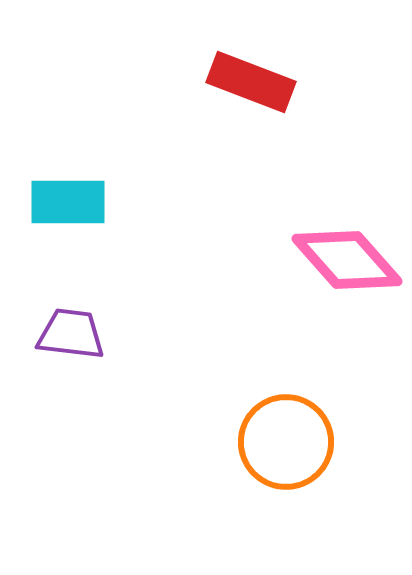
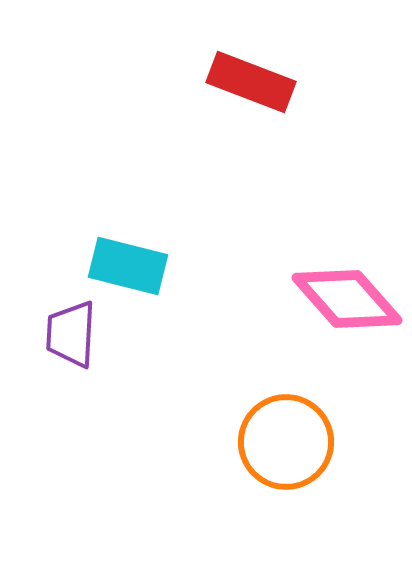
cyan rectangle: moved 60 px right, 64 px down; rotated 14 degrees clockwise
pink diamond: moved 39 px down
purple trapezoid: rotated 94 degrees counterclockwise
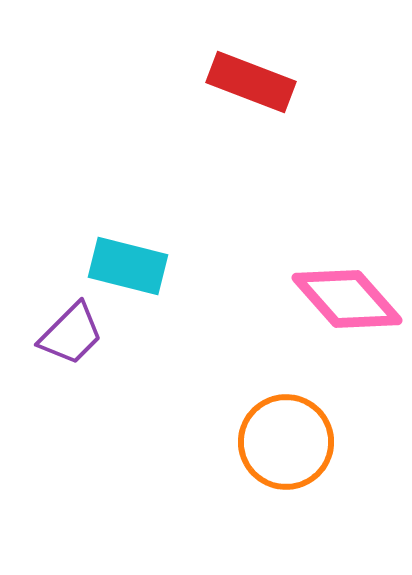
purple trapezoid: rotated 138 degrees counterclockwise
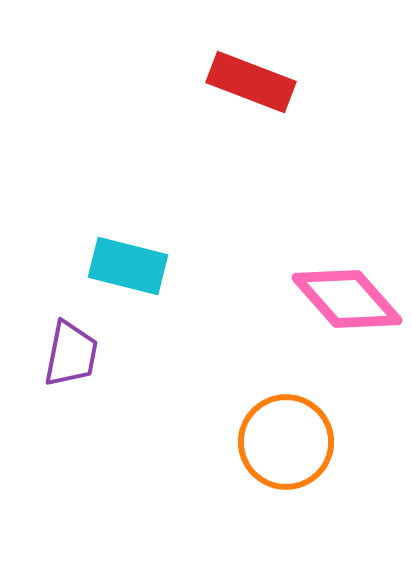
purple trapezoid: moved 20 px down; rotated 34 degrees counterclockwise
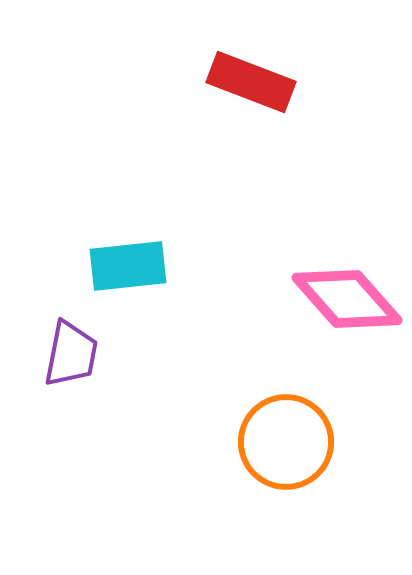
cyan rectangle: rotated 20 degrees counterclockwise
